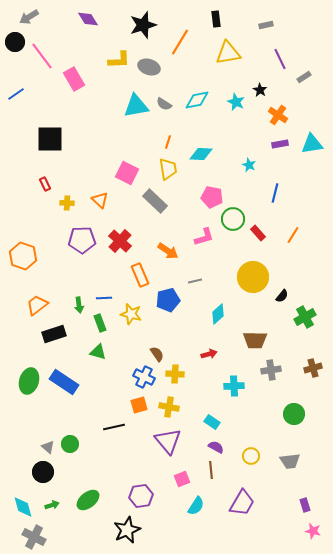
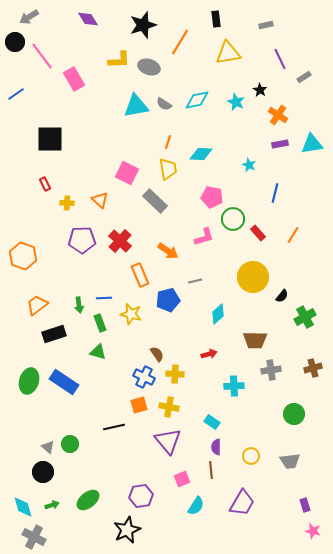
purple semicircle at (216, 447): rotated 119 degrees counterclockwise
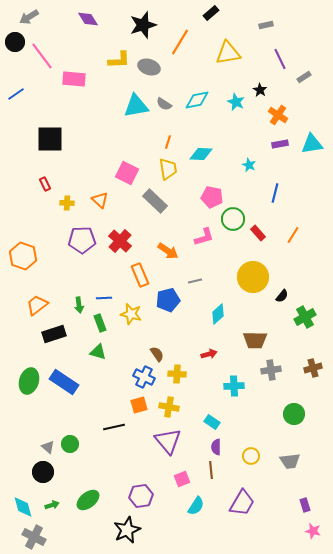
black rectangle at (216, 19): moved 5 px left, 6 px up; rotated 56 degrees clockwise
pink rectangle at (74, 79): rotated 55 degrees counterclockwise
yellow cross at (175, 374): moved 2 px right
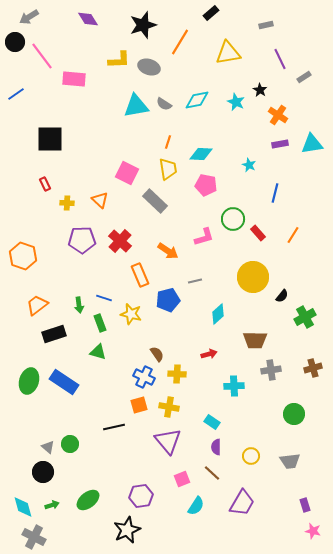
pink pentagon at (212, 197): moved 6 px left, 12 px up
blue line at (104, 298): rotated 21 degrees clockwise
brown line at (211, 470): moved 1 px right, 3 px down; rotated 42 degrees counterclockwise
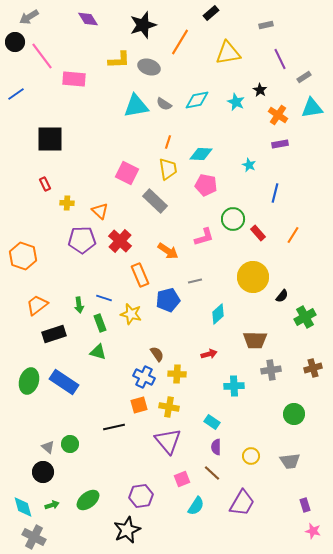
cyan triangle at (312, 144): moved 36 px up
orange triangle at (100, 200): moved 11 px down
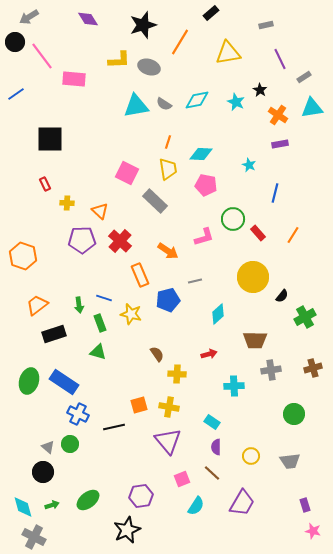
blue cross at (144, 377): moved 66 px left, 37 px down
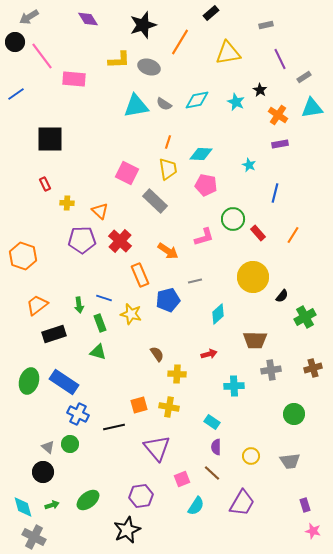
purple triangle at (168, 441): moved 11 px left, 7 px down
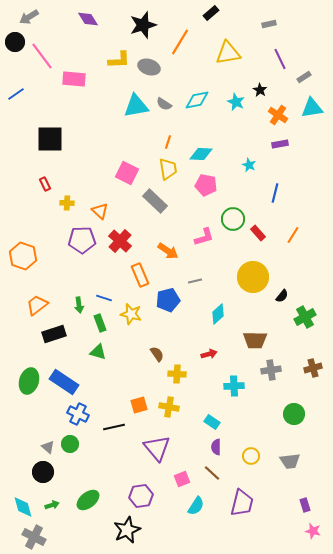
gray rectangle at (266, 25): moved 3 px right, 1 px up
purple trapezoid at (242, 503): rotated 16 degrees counterclockwise
